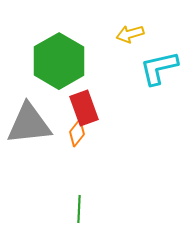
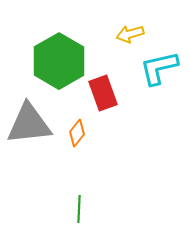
red rectangle: moved 19 px right, 15 px up
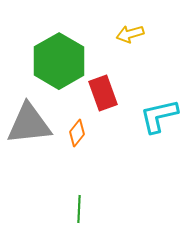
cyan L-shape: moved 48 px down
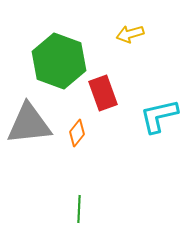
green hexagon: rotated 10 degrees counterclockwise
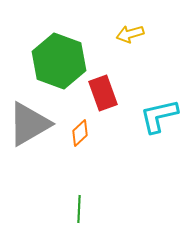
gray triangle: rotated 24 degrees counterclockwise
orange diamond: moved 3 px right; rotated 8 degrees clockwise
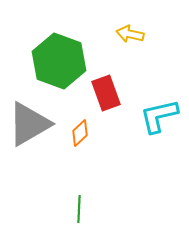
yellow arrow: rotated 28 degrees clockwise
red rectangle: moved 3 px right
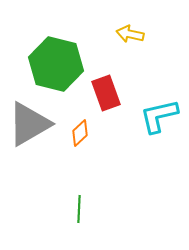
green hexagon: moved 3 px left, 3 px down; rotated 6 degrees counterclockwise
